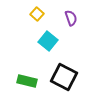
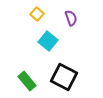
green rectangle: rotated 36 degrees clockwise
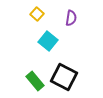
purple semicircle: rotated 28 degrees clockwise
green rectangle: moved 8 px right
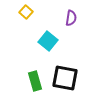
yellow square: moved 11 px left, 2 px up
black square: moved 1 px right, 1 px down; rotated 16 degrees counterclockwise
green rectangle: rotated 24 degrees clockwise
